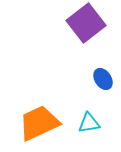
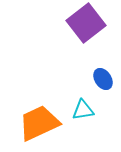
cyan triangle: moved 6 px left, 13 px up
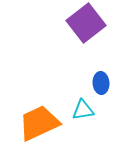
blue ellipse: moved 2 px left, 4 px down; rotated 30 degrees clockwise
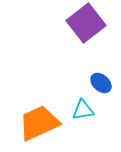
blue ellipse: rotated 45 degrees counterclockwise
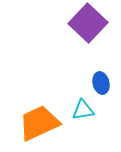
purple square: moved 2 px right; rotated 9 degrees counterclockwise
blue ellipse: rotated 35 degrees clockwise
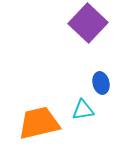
orange trapezoid: rotated 12 degrees clockwise
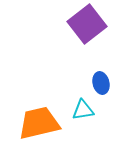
purple square: moved 1 px left, 1 px down; rotated 9 degrees clockwise
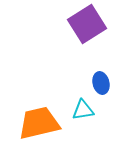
purple square: rotated 6 degrees clockwise
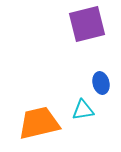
purple square: rotated 18 degrees clockwise
